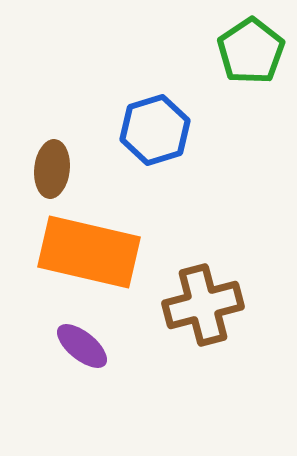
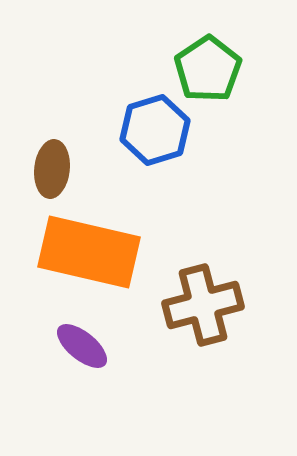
green pentagon: moved 43 px left, 18 px down
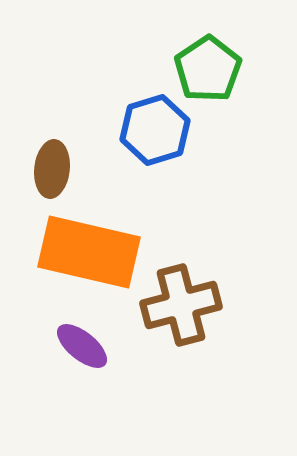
brown cross: moved 22 px left
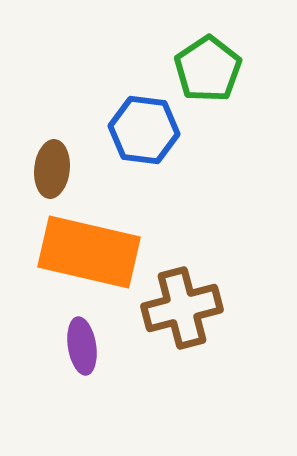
blue hexagon: moved 11 px left; rotated 24 degrees clockwise
brown cross: moved 1 px right, 3 px down
purple ellipse: rotated 42 degrees clockwise
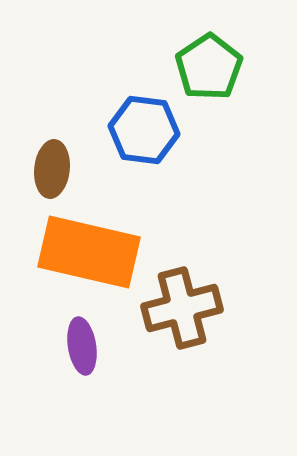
green pentagon: moved 1 px right, 2 px up
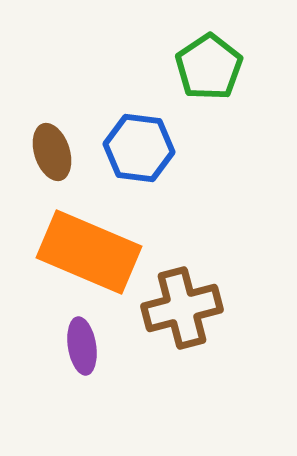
blue hexagon: moved 5 px left, 18 px down
brown ellipse: moved 17 px up; rotated 24 degrees counterclockwise
orange rectangle: rotated 10 degrees clockwise
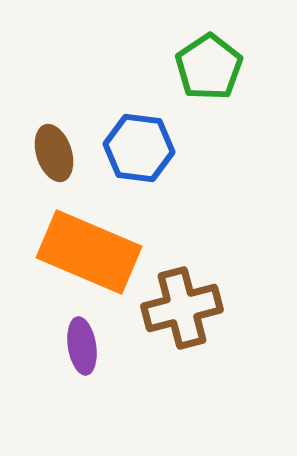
brown ellipse: moved 2 px right, 1 px down
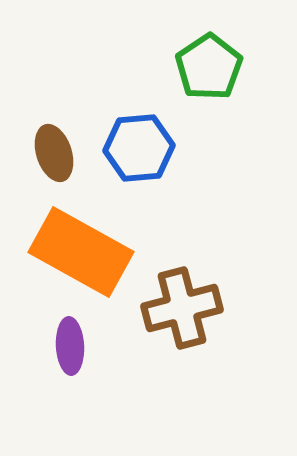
blue hexagon: rotated 12 degrees counterclockwise
orange rectangle: moved 8 px left; rotated 6 degrees clockwise
purple ellipse: moved 12 px left; rotated 6 degrees clockwise
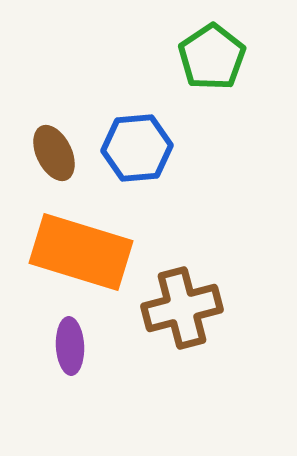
green pentagon: moved 3 px right, 10 px up
blue hexagon: moved 2 px left
brown ellipse: rotated 8 degrees counterclockwise
orange rectangle: rotated 12 degrees counterclockwise
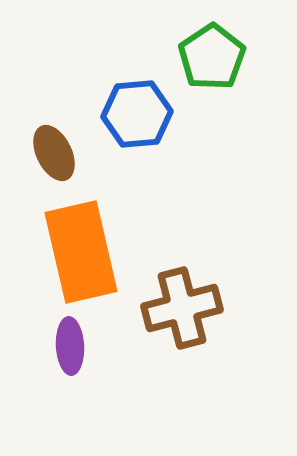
blue hexagon: moved 34 px up
orange rectangle: rotated 60 degrees clockwise
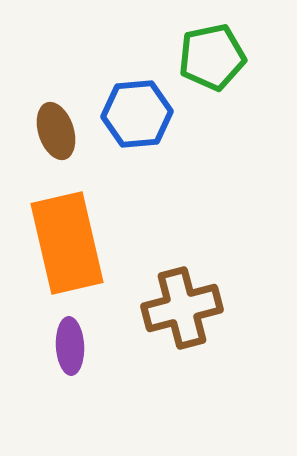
green pentagon: rotated 22 degrees clockwise
brown ellipse: moved 2 px right, 22 px up; rotated 8 degrees clockwise
orange rectangle: moved 14 px left, 9 px up
